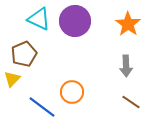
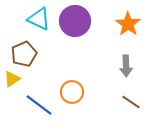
yellow triangle: rotated 12 degrees clockwise
blue line: moved 3 px left, 2 px up
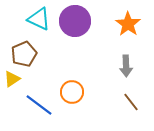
brown line: rotated 18 degrees clockwise
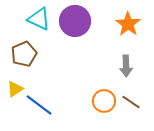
yellow triangle: moved 3 px right, 10 px down
orange circle: moved 32 px right, 9 px down
brown line: rotated 18 degrees counterclockwise
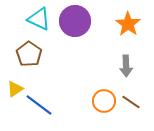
brown pentagon: moved 5 px right; rotated 15 degrees counterclockwise
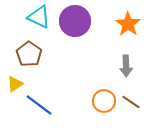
cyan triangle: moved 2 px up
yellow triangle: moved 5 px up
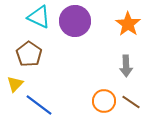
yellow triangle: rotated 12 degrees counterclockwise
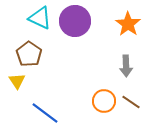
cyan triangle: moved 1 px right, 1 px down
yellow triangle: moved 2 px right, 3 px up; rotated 18 degrees counterclockwise
blue line: moved 6 px right, 8 px down
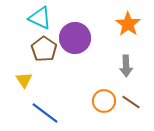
purple circle: moved 17 px down
brown pentagon: moved 15 px right, 5 px up
yellow triangle: moved 7 px right, 1 px up
